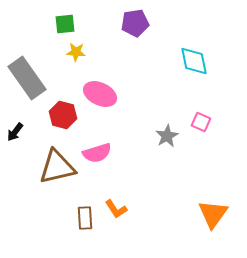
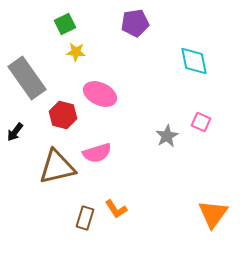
green square: rotated 20 degrees counterclockwise
brown rectangle: rotated 20 degrees clockwise
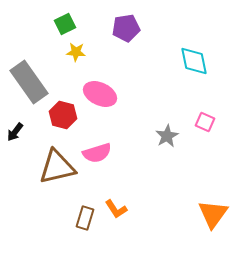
purple pentagon: moved 9 px left, 5 px down
gray rectangle: moved 2 px right, 4 px down
pink square: moved 4 px right
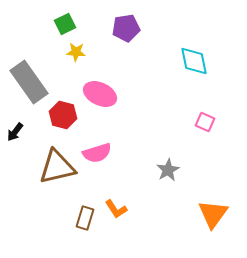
gray star: moved 1 px right, 34 px down
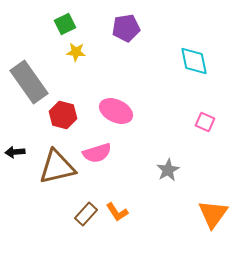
pink ellipse: moved 16 px right, 17 px down
black arrow: moved 20 px down; rotated 48 degrees clockwise
orange L-shape: moved 1 px right, 3 px down
brown rectangle: moved 1 px right, 4 px up; rotated 25 degrees clockwise
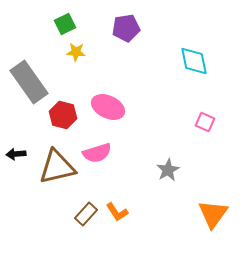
pink ellipse: moved 8 px left, 4 px up
black arrow: moved 1 px right, 2 px down
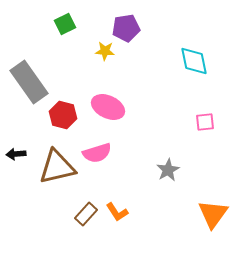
yellow star: moved 29 px right, 1 px up
pink square: rotated 30 degrees counterclockwise
